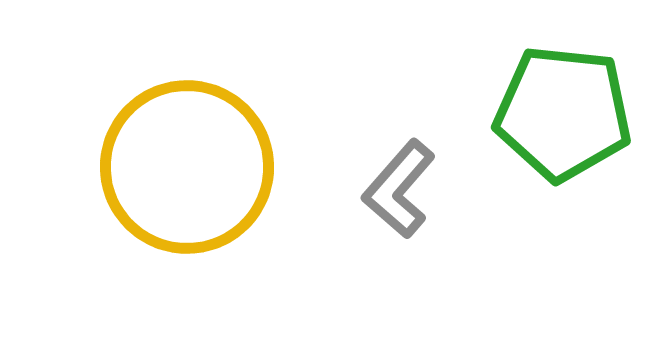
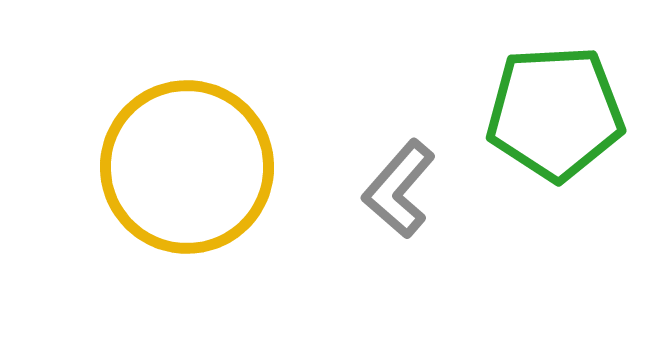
green pentagon: moved 8 px left; rotated 9 degrees counterclockwise
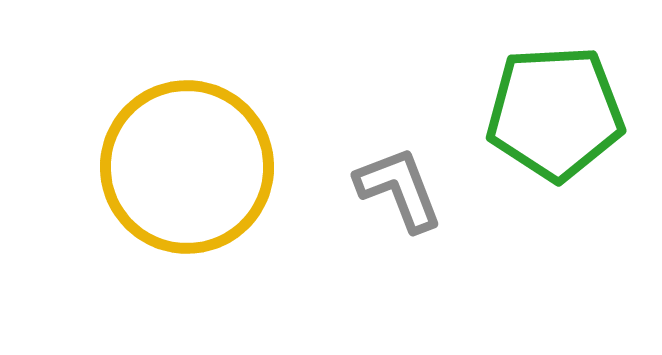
gray L-shape: rotated 118 degrees clockwise
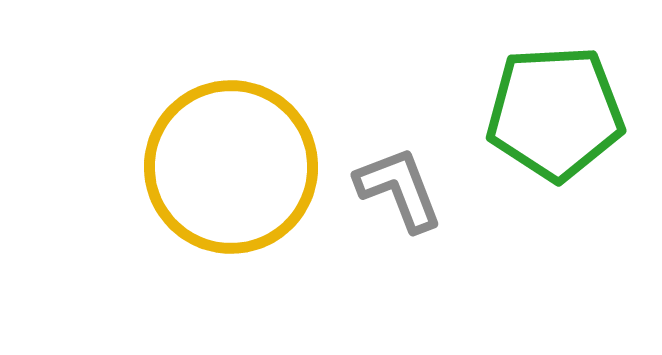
yellow circle: moved 44 px right
